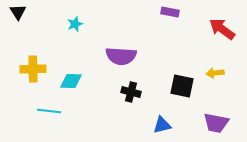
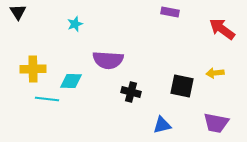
purple semicircle: moved 13 px left, 4 px down
cyan line: moved 2 px left, 12 px up
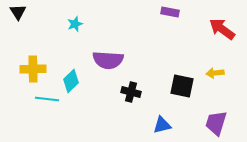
cyan diamond: rotated 45 degrees counterclockwise
purple trapezoid: rotated 96 degrees clockwise
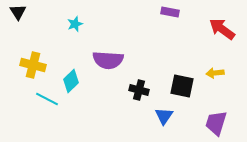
yellow cross: moved 4 px up; rotated 15 degrees clockwise
black cross: moved 8 px right, 2 px up
cyan line: rotated 20 degrees clockwise
blue triangle: moved 2 px right, 9 px up; rotated 42 degrees counterclockwise
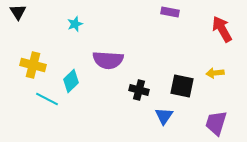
red arrow: rotated 24 degrees clockwise
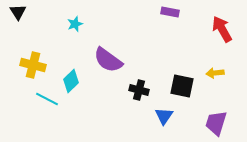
purple semicircle: rotated 32 degrees clockwise
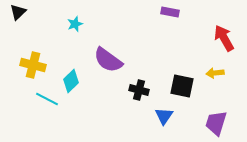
black triangle: rotated 18 degrees clockwise
red arrow: moved 2 px right, 9 px down
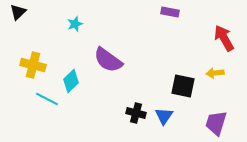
black square: moved 1 px right
black cross: moved 3 px left, 23 px down
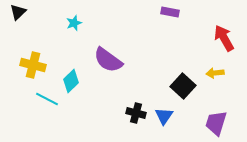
cyan star: moved 1 px left, 1 px up
black square: rotated 30 degrees clockwise
